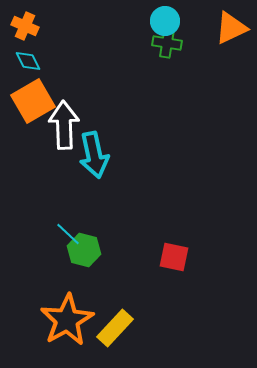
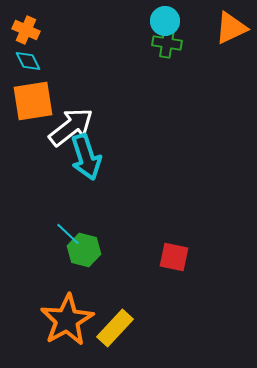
orange cross: moved 1 px right, 4 px down
orange square: rotated 21 degrees clockwise
white arrow: moved 7 px right, 2 px down; rotated 54 degrees clockwise
cyan arrow: moved 8 px left, 2 px down; rotated 6 degrees counterclockwise
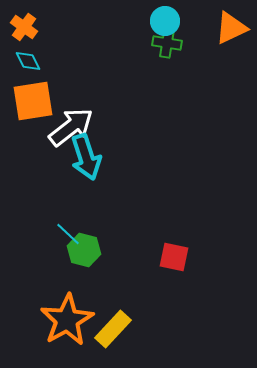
orange cross: moved 2 px left, 3 px up; rotated 12 degrees clockwise
yellow rectangle: moved 2 px left, 1 px down
